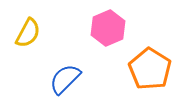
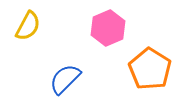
yellow semicircle: moved 7 px up
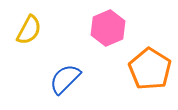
yellow semicircle: moved 1 px right, 4 px down
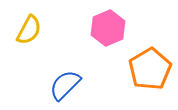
orange pentagon: rotated 9 degrees clockwise
blue semicircle: moved 6 px down
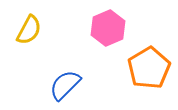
orange pentagon: moved 1 px left, 1 px up
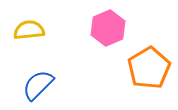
yellow semicircle: rotated 124 degrees counterclockwise
blue semicircle: moved 27 px left
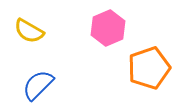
yellow semicircle: moved 1 px down; rotated 144 degrees counterclockwise
orange pentagon: rotated 12 degrees clockwise
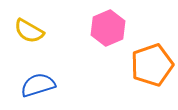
orange pentagon: moved 3 px right, 3 px up
blue semicircle: rotated 28 degrees clockwise
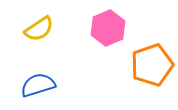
yellow semicircle: moved 10 px right, 2 px up; rotated 64 degrees counterclockwise
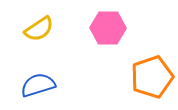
pink hexagon: rotated 24 degrees clockwise
orange pentagon: moved 12 px down
